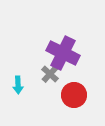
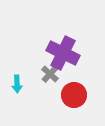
cyan arrow: moved 1 px left, 1 px up
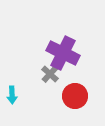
cyan arrow: moved 5 px left, 11 px down
red circle: moved 1 px right, 1 px down
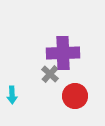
purple cross: rotated 28 degrees counterclockwise
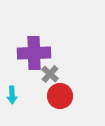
purple cross: moved 29 px left
red circle: moved 15 px left
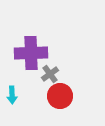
purple cross: moved 3 px left
gray cross: rotated 12 degrees clockwise
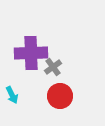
gray cross: moved 3 px right, 7 px up
cyan arrow: rotated 24 degrees counterclockwise
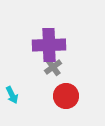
purple cross: moved 18 px right, 8 px up
red circle: moved 6 px right
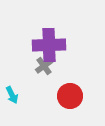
gray cross: moved 9 px left, 1 px up
red circle: moved 4 px right
